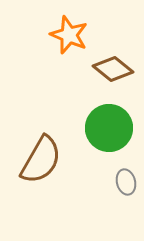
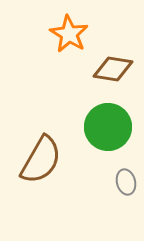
orange star: moved 1 px up; rotated 9 degrees clockwise
brown diamond: rotated 30 degrees counterclockwise
green circle: moved 1 px left, 1 px up
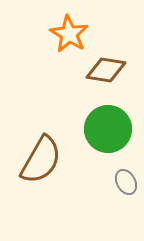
brown diamond: moved 7 px left, 1 px down
green circle: moved 2 px down
gray ellipse: rotated 15 degrees counterclockwise
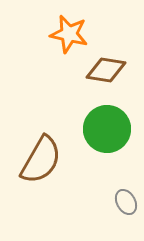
orange star: rotated 18 degrees counterclockwise
green circle: moved 1 px left
gray ellipse: moved 20 px down
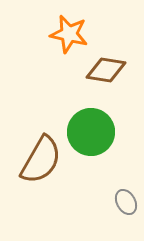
green circle: moved 16 px left, 3 px down
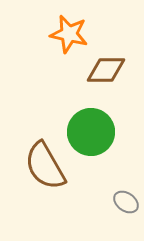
brown diamond: rotated 9 degrees counterclockwise
brown semicircle: moved 4 px right, 6 px down; rotated 120 degrees clockwise
gray ellipse: rotated 25 degrees counterclockwise
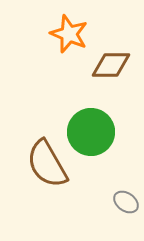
orange star: rotated 9 degrees clockwise
brown diamond: moved 5 px right, 5 px up
brown semicircle: moved 2 px right, 2 px up
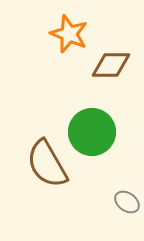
green circle: moved 1 px right
gray ellipse: moved 1 px right
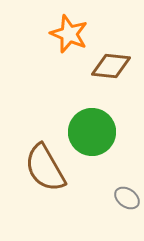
brown diamond: moved 1 px down; rotated 6 degrees clockwise
brown semicircle: moved 2 px left, 4 px down
gray ellipse: moved 4 px up
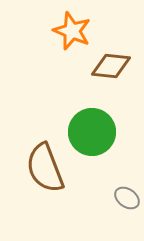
orange star: moved 3 px right, 3 px up
brown semicircle: rotated 9 degrees clockwise
